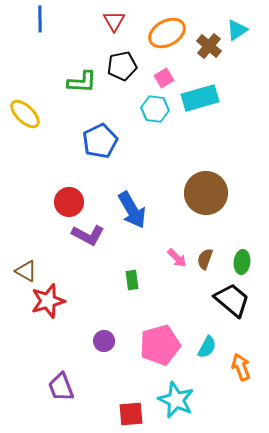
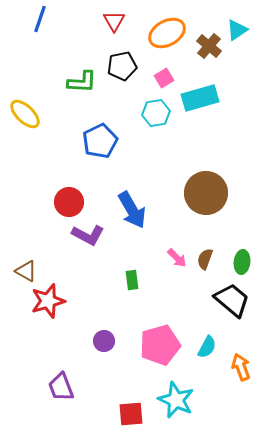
blue line: rotated 20 degrees clockwise
cyan hexagon: moved 1 px right, 4 px down; rotated 16 degrees counterclockwise
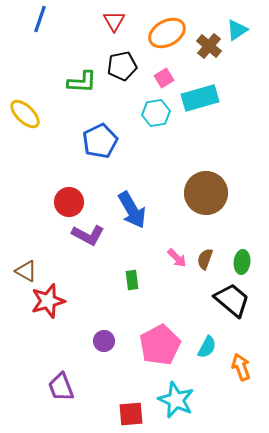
pink pentagon: rotated 12 degrees counterclockwise
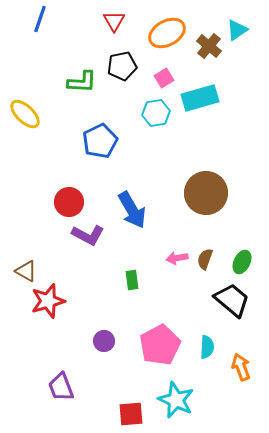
pink arrow: rotated 125 degrees clockwise
green ellipse: rotated 20 degrees clockwise
cyan semicircle: rotated 25 degrees counterclockwise
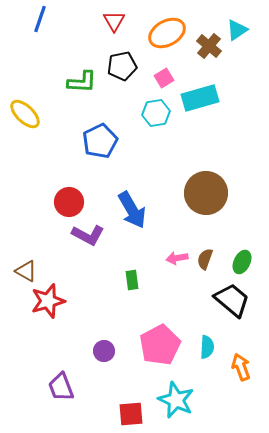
purple circle: moved 10 px down
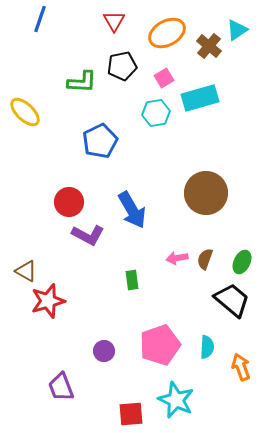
yellow ellipse: moved 2 px up
pink pentagon: rotated 9 degrees clockwise
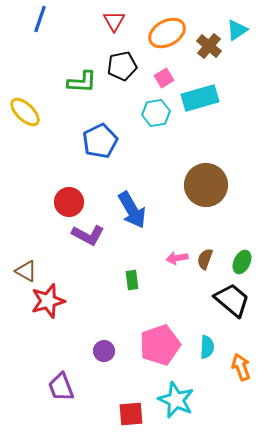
brown circle: moved 8 px up
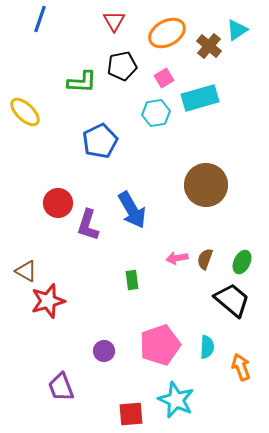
red circle: moved 11 px left, 1 px down
purple L-shape: moved 10 px up; rotated 80 degrees clockwise
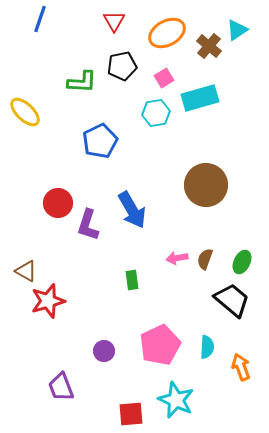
pink pentagon: rotated 6 degrees counterclockwise
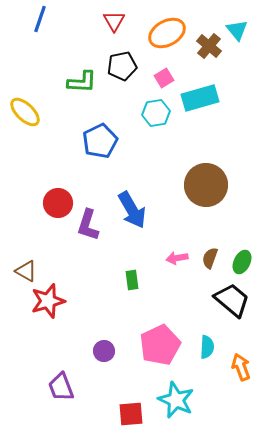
cyan triangle: rotated 35 degrees counterclockwise
brown semicircle: moved 5 px right, 1 px up
